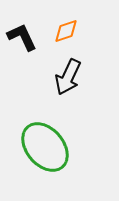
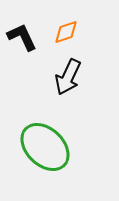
orange diamond: moved 1 px down
green ellipse: rotated 6 degrees counterclockwise
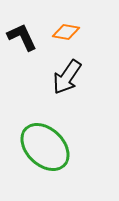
orange diamond: rotated 28 degrees clockwise
black arrow: moved 1 px left; rotated 9 degrees clockwise
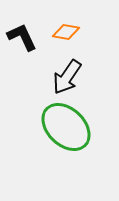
green ellipse: moved 21 px right, 20 px up
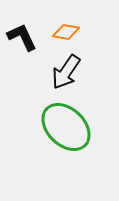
black arrow: moved 1 px left, 5 px up
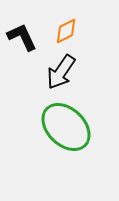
orange diamond: moved 1 px up; rotated 36 degrees counterclockwise
black arrow: moved 5 px left
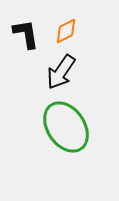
black L-shape: moved 4 px right, 3 px up; rotated 16 degrees clockwise
green ellipse: rotated 12 degrees clockwise
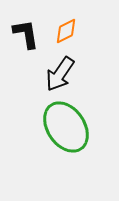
black arrow: moved 1 px left, 2 px down
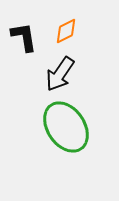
black L-shape: moved 2 px left, 3 px down
